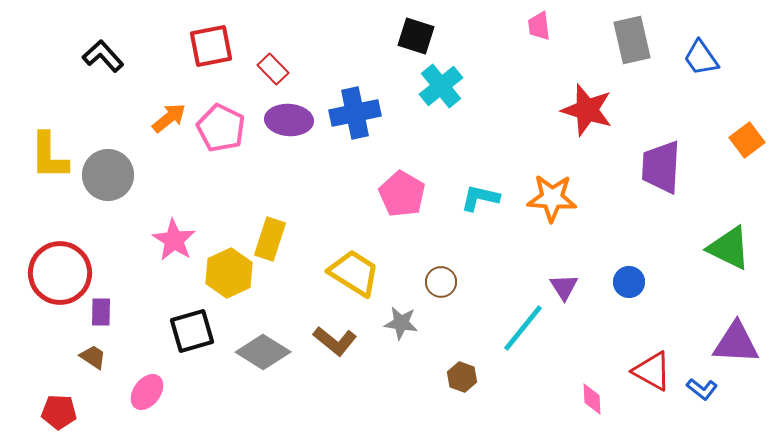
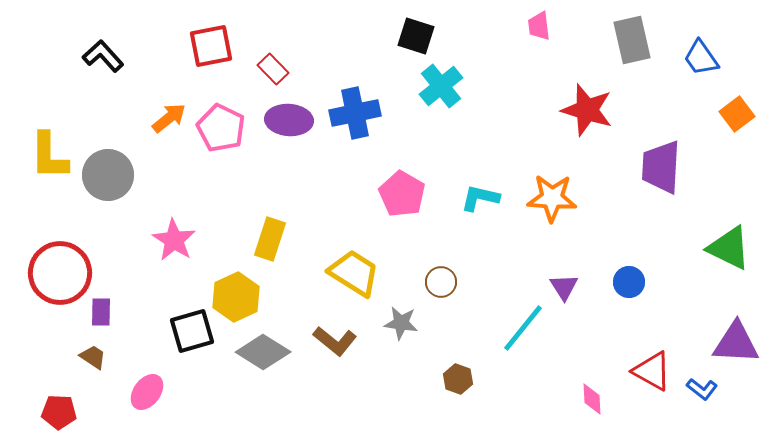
orange square at (747, 140): moved 10 px left, 26 px up
yellow hexagon at (229, 273): moved 7 px right, 24 px down
brown hexagon at (462, 377): moved 4 px left, 2 px down
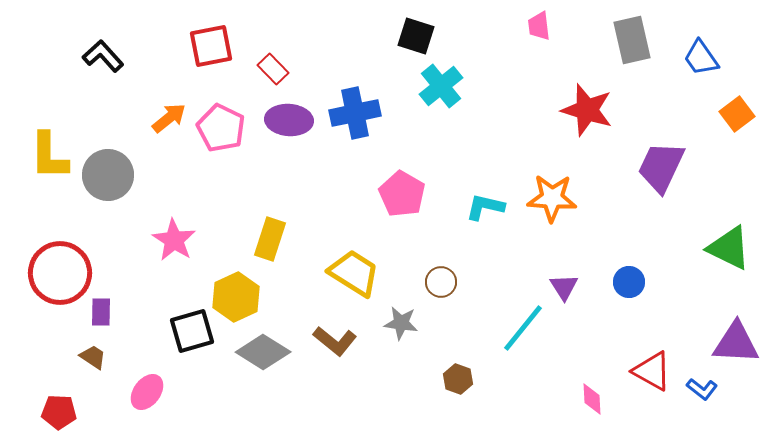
purple trapezoid at (661, 167): rotated 22 degrees clockwise
cyan L-shape at (480, 198): moved 5 px right, 9 px down
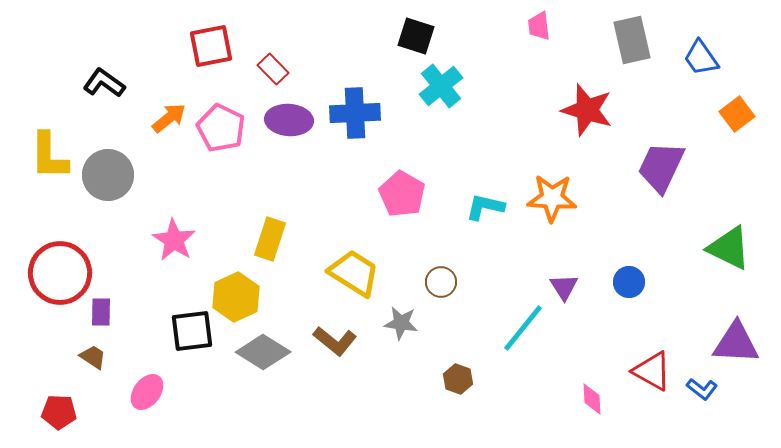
black L-shape at (103, 56): moved 1 px right, 27 px down; rotated 12 degrees counterclockwise
blue cross at (355, 113): rotated 9 degrees clockwise
black square at (192, 331): rotated 9 degrees clockwise
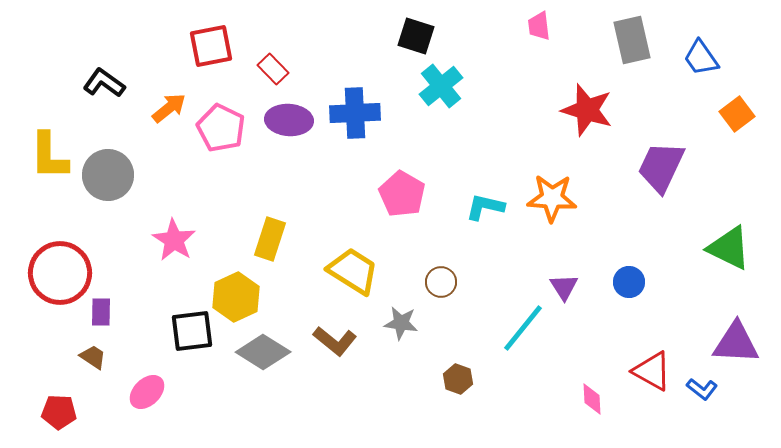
orange arrow at (169, 118): moved 10 px up
yellow trapezoid at (354, 273): moved 1 px left, 2 px up
pink ellipse at (147, 392): rotated 9 degrees clockwise
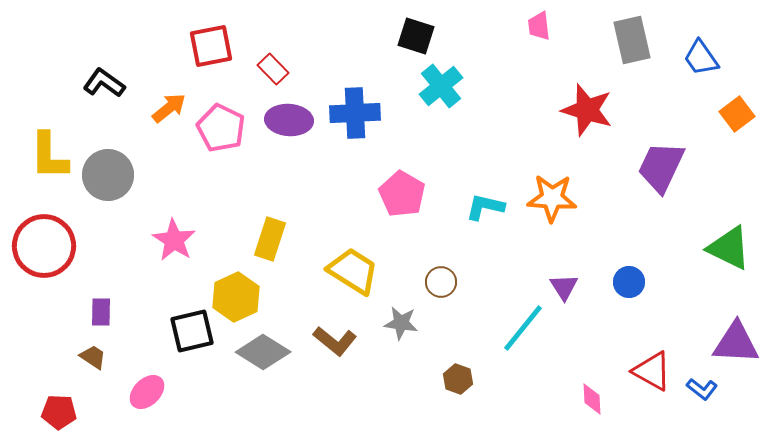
red circle at (60, 273): moved 16 px left, 27 px up
black square at (192, 331): rotated 6 degrees counterclockwise
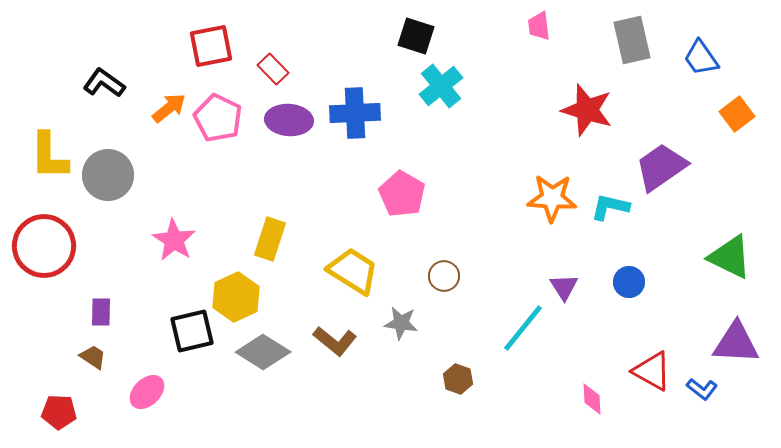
pink pentagon at (221, 128): moved 3 px left, 10 px up
purple trapezoid at (661, 167): rotated 30 degrees clockwise
cyan L-shape at (485, 207): moved 125 px right
green triangle at (729, 248): moved 1 px right, 9 px down
brown circle at (441, 282): moved 3 px right, 6 px up
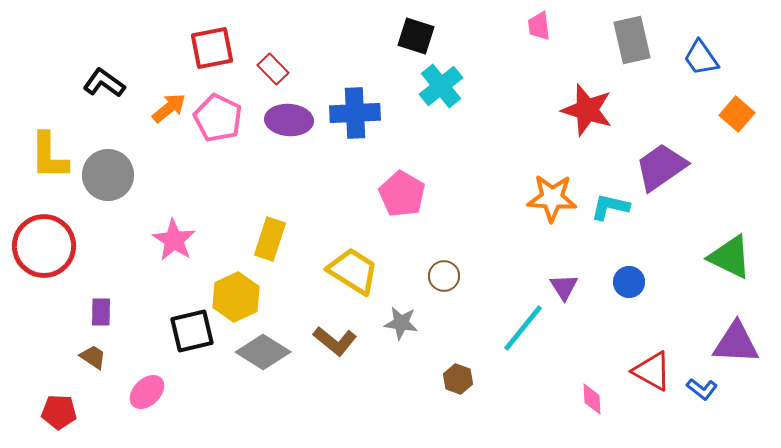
red square at (211, 46): moved 1 px right, 2 px down
orange square at (737, 114): rotated 12 degrees counterclockwise
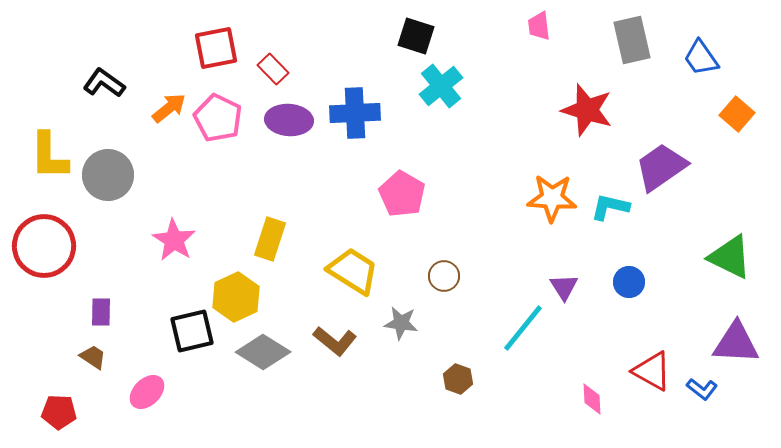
red square at (212, 48): moved 4 px right
